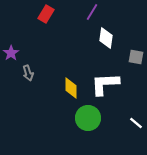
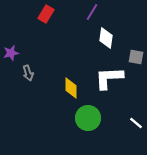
purple star: rotated 21 degrees clockwise
white L-shape: moved 4 px right, 6 px up
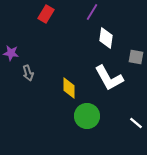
purple star: rotated 21 degrees clockwise
white L-shape: rotated 116 degrees counterclockwise
yellow diamond: moved 2 px left
green circle: moved 1 px left, 2 px up
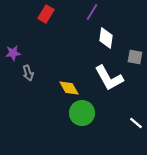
purple star: moved 2 px right; rotated 14 degrees counterclockwise
gray square: moved 1 px left
yellow diamond: rotated 30 degrees counterclockwise
green circle: moved 5 px left, 3 px up
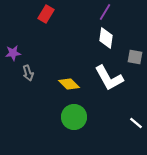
purple line: moved 13 px right
yellow diamond: moved 4 px up; rotated 15 degrees counterclockwise
green circle: moved 8 px left, 4 px down
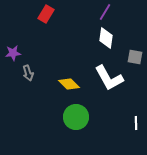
green circle: moved 2 px right
white line: rotated 48 degrees clockwise
